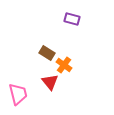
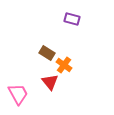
pink trapezoid: rotated 15 degrees counterclockwise
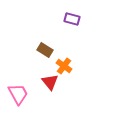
brown rectangle: moved 2 px left, 3 px up
orange cross: moved 1 px down
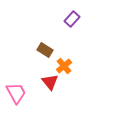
purple rectangle: rotated 63 degrees counterclockwise
orange cross: rotated 14 degrees clockwise
pink trapezoid: moved 2 px left, 1 px up
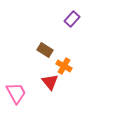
orange cross: rotated 21 degrees counterclockwise
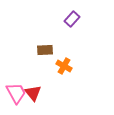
brown rectangle: rotated 35 degrees counterclockwise
red triangle: moved 17 px left, 11 px down
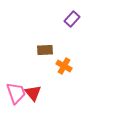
pink trapezoid: rotated 10 degrees clockwise
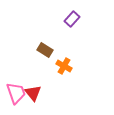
brown rectangle: rotated 35 degrees clockwise
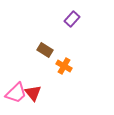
pink trapezoid: rotated 65 degrees clockwise
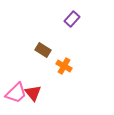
brown rectangle: moved 2 px left
